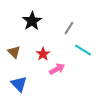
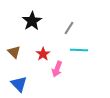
cyan line: moved 4 px left; rotated 30 degrees counterclockwise
pink arrow: rotated 140 degrees clockwise
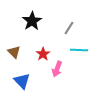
blue triangle: moved 3 px right, 3 px up
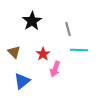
gray line: moved 1 px left, 1 px down; rotated 48 degrees counterclockwise
pink arrow: moved 2 px left
blue triangle: rotated 36 degrees clockwise
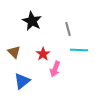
black star: rotated 12 degrees counterclockwise
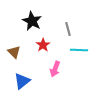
red star: moved 9 px up
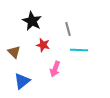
red star: rotated 24 degrees counterclockwise
